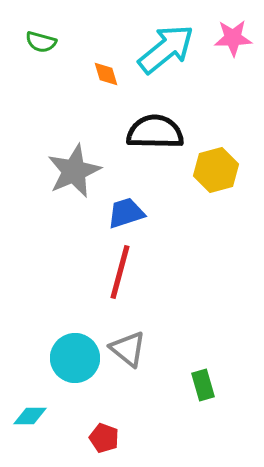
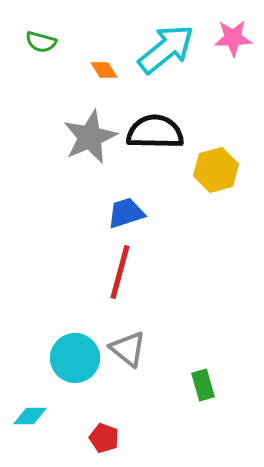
orange diamond: moved 2 px left, 4 px up; rotated 16 degrees counterclockwise
gray star: moved 16 px right, 34 px up
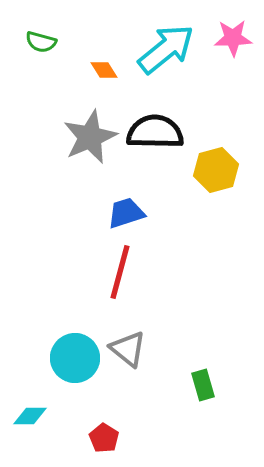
red pentagon: rotated 12 degrees clockwise
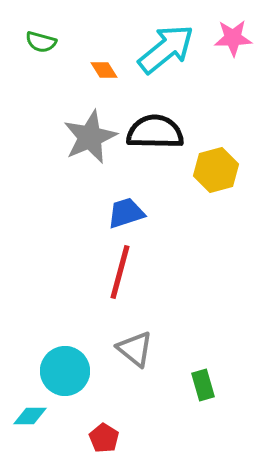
gray triangle: moved 7 px right
cyan circle: moved 10 px left, 13 px down
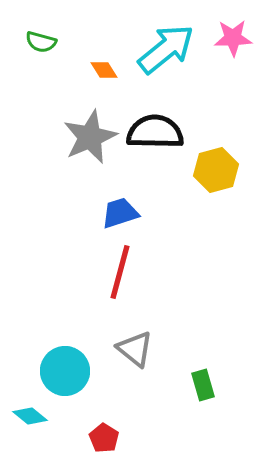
blue trapezoid: moved 6 px left
cyan diamond: rotated 40 degrees clockwise
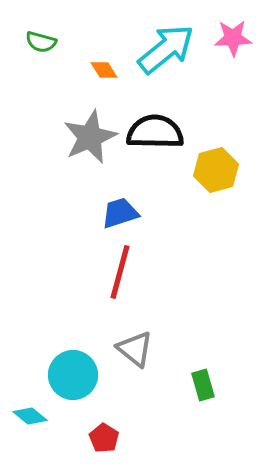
cyan circle: moved 8 px right, 4 px down
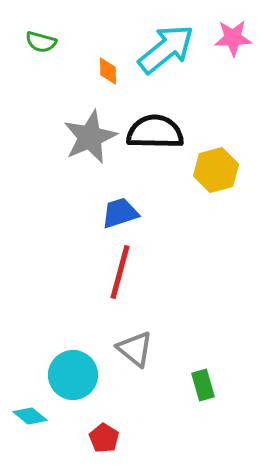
orange diamond: moved 4 px right, 1 px down; rotated 32 degrees clockwise
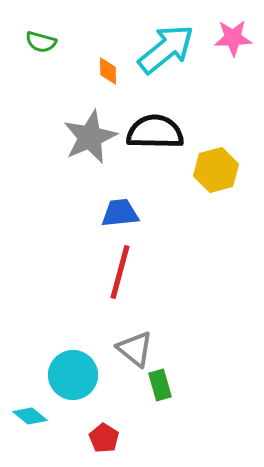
blue trapezoid: rotated 12 degrees clockwise
green rectangle: moved 43 px left
